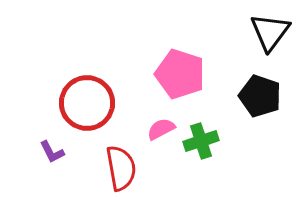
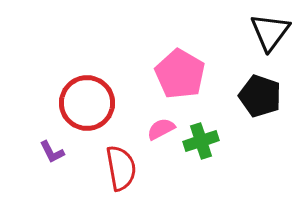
pink pentagon: rotated 12 degrees clockwise
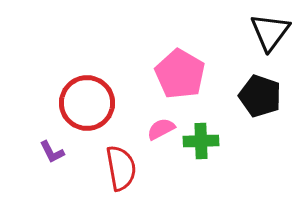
green cross: rotated 16 degrees clockwise
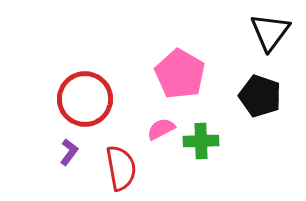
red circle: moved 2 px left, 4 px up
purple L-shape: moved 17 px right; rotated 116 degrees counterclockwise
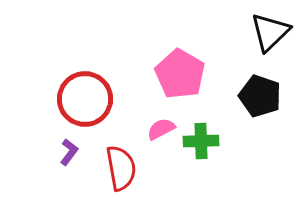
black triangle: rotated 9 degrees clockwise
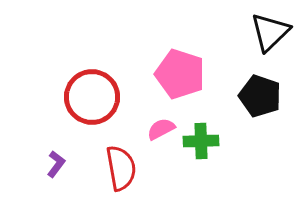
pink pentagon: rotated 12 degrees counterclockwise
red circle: moved 7 px right, 2 px up
purple L-shape: moved 13 px left, 12 px down
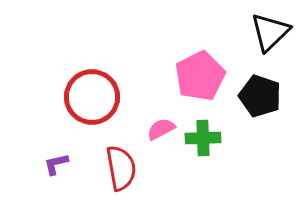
pink pentagon: moved 20 px right, 2 px down; rotated 27 degrees clockwise
green cross: moved 2 px right, 3 px up
purple L-shape: rotated 140 degrees counterclockwise
